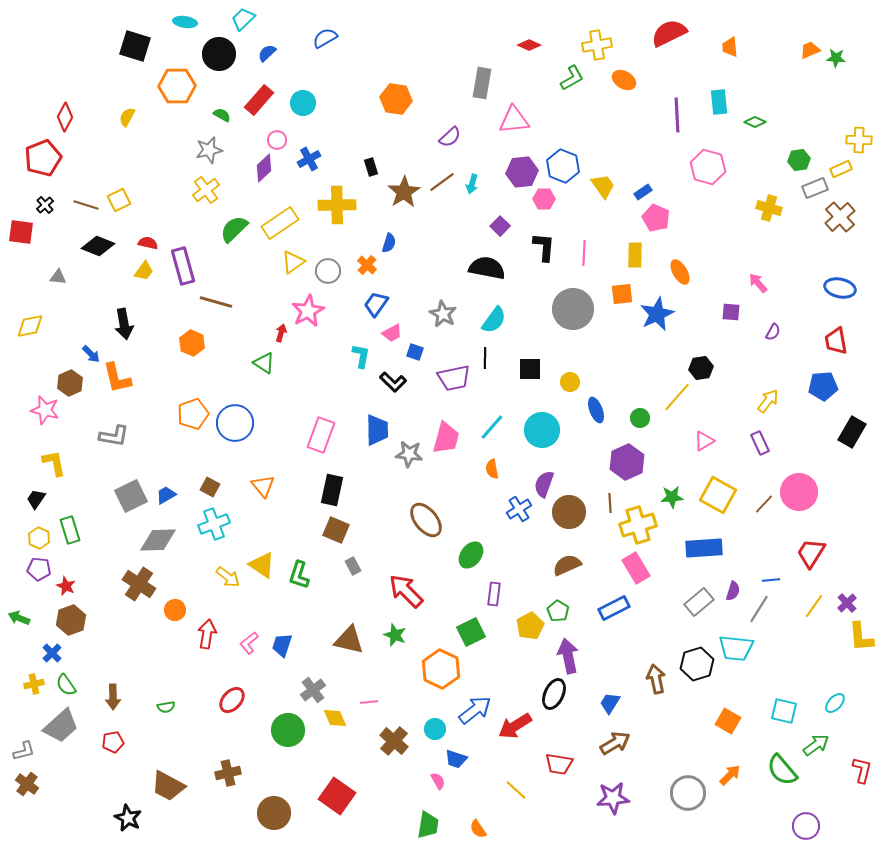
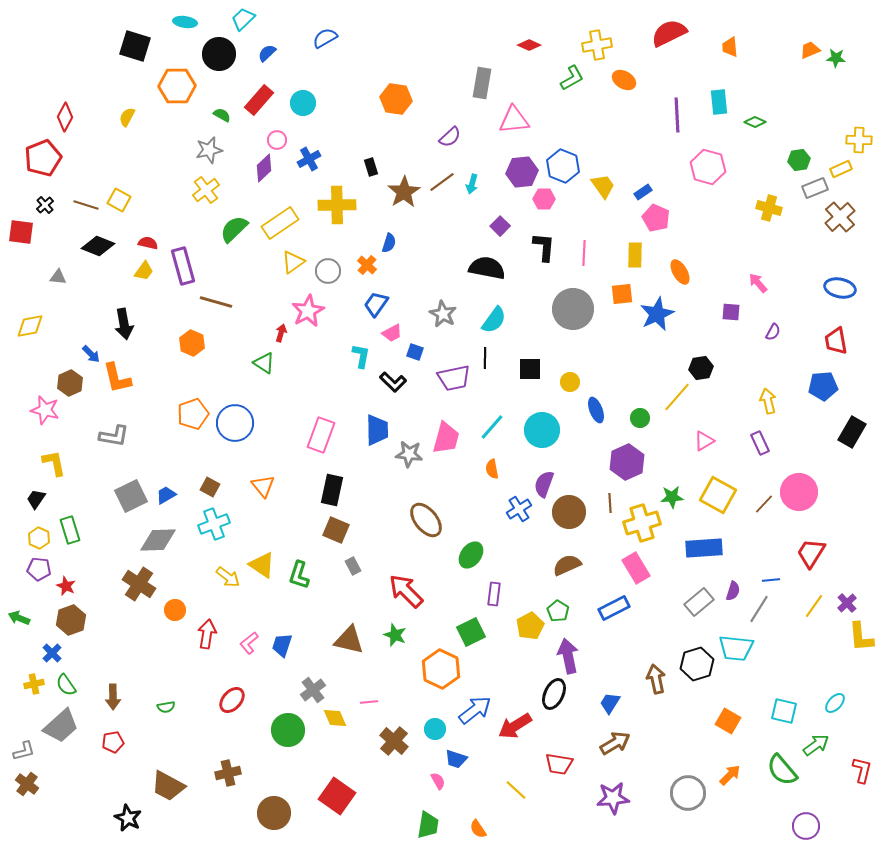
yellow square at (119, 200): rotated 35 degrees counterclockwise
yellow arrow at (768, 401): rotated 50 degrees counterclockwise
yellow cross at (638, 525): moved 4 px right, 2 px up
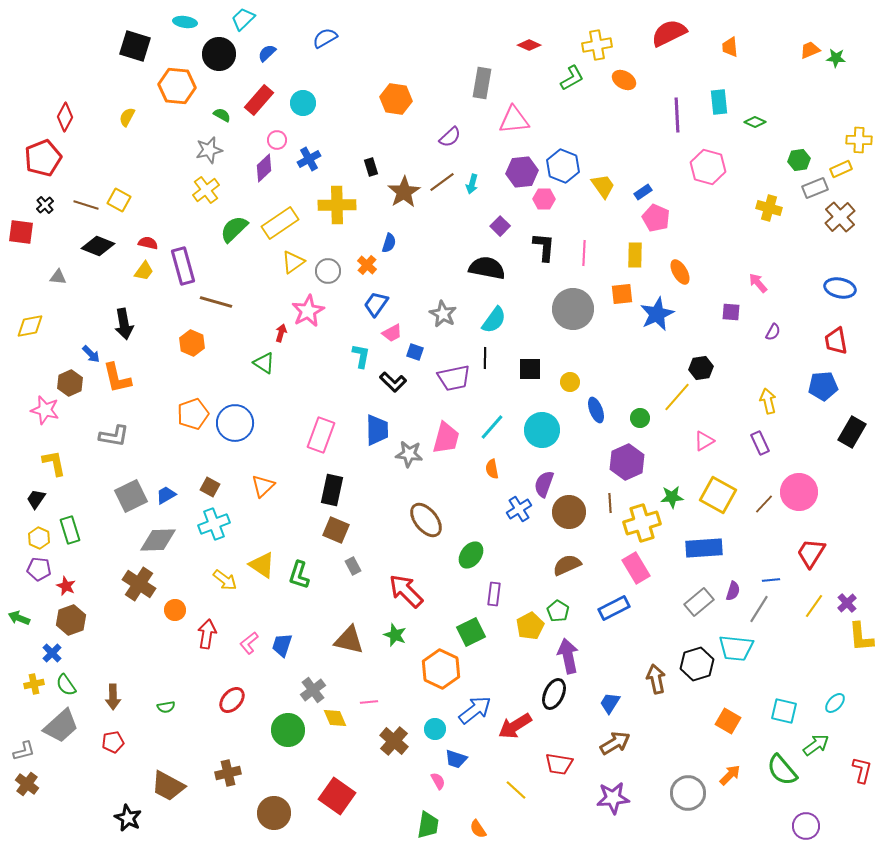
orange hexagon at (177, 86): rotated 6 degrees clockwise
orange triangle at (263, 486): rotated 25 degrees clockwise
yellow arrow at (228, 577): moved 3 px left, 3 px down
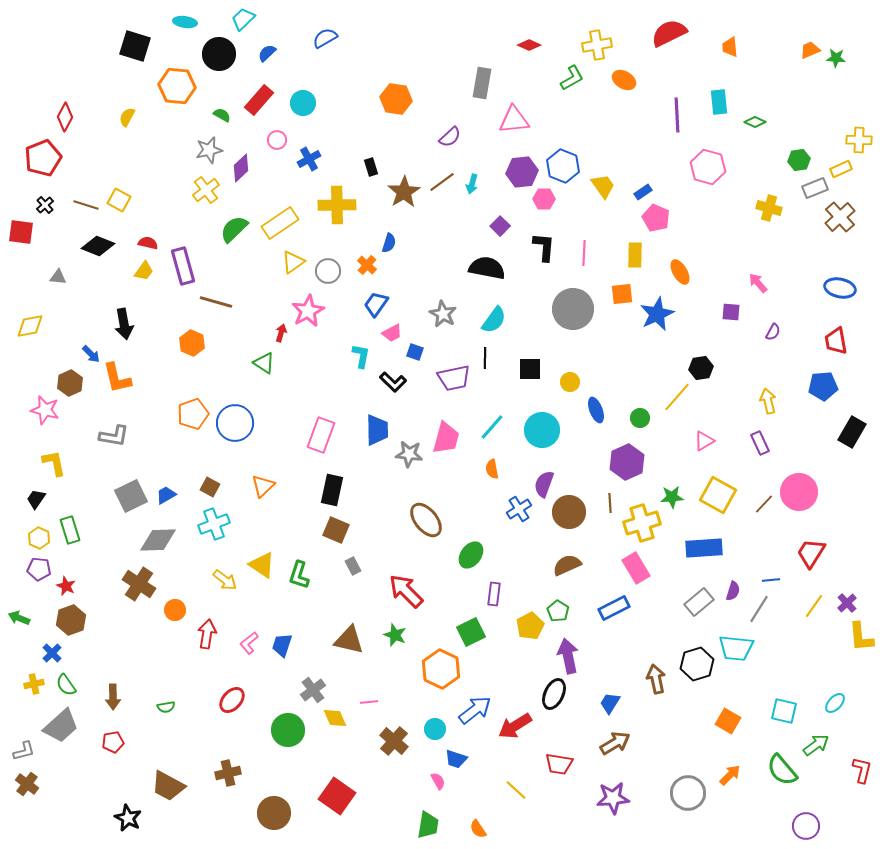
purple diamond at (264, 168): moved 23 px left
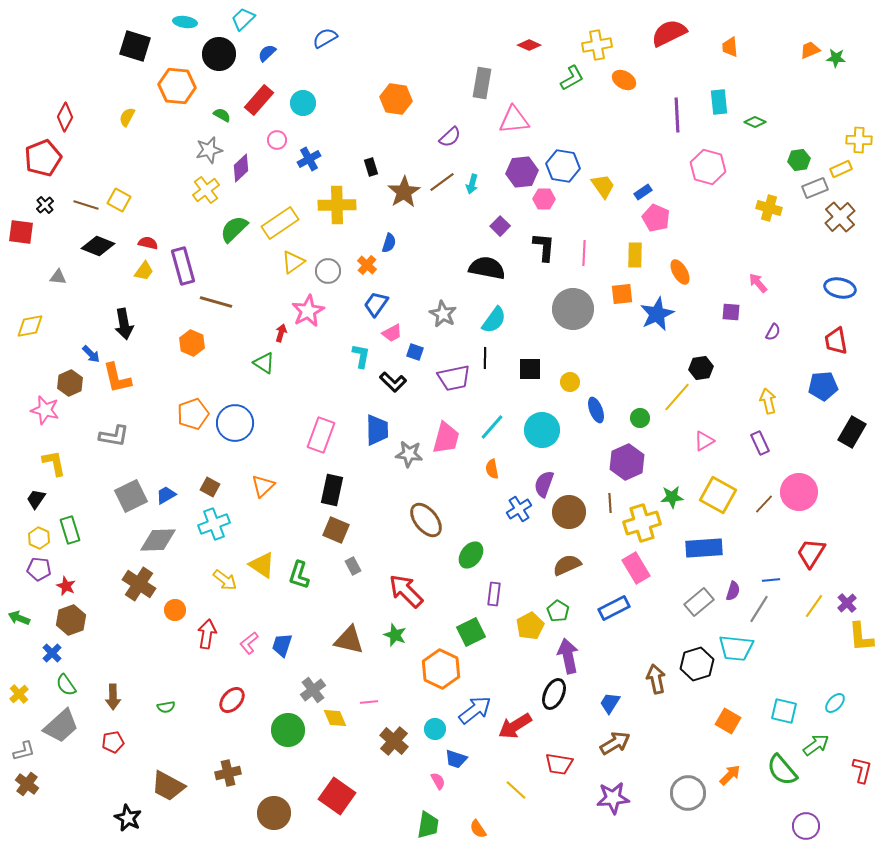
blue hexagon at (563, 166): rotated 12 degrees counterclockwise
yellow cross at (34, 684): moved 15 px left, 10 px down; rotated 30 degrees counterclockwise
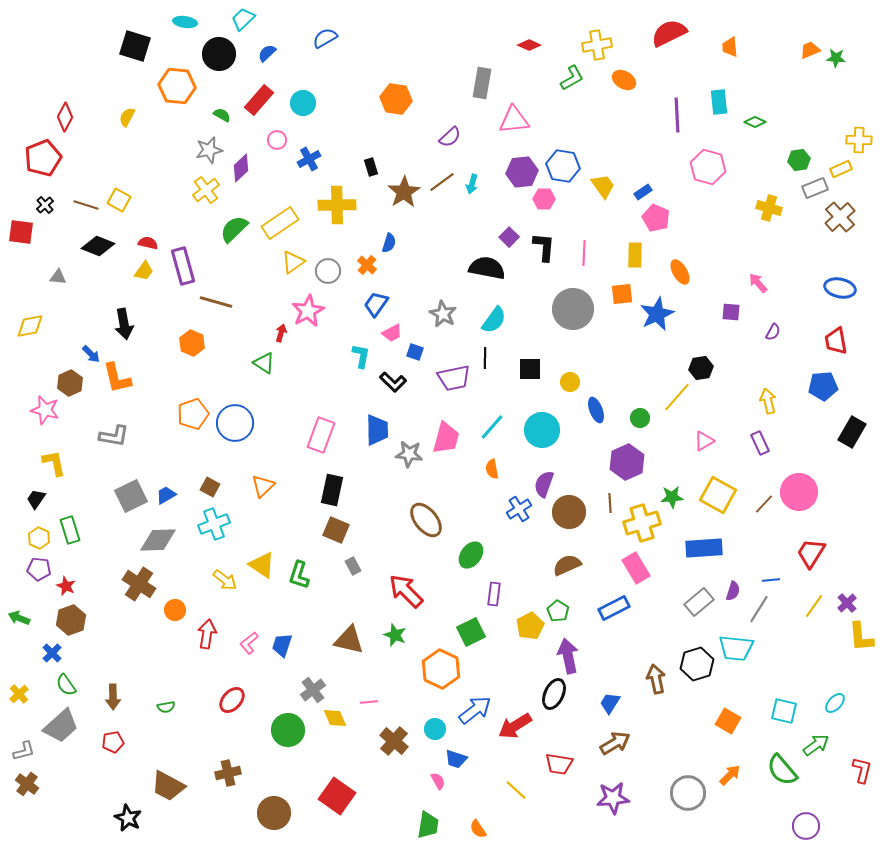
purple square at (500, 226): moved 9 px right, 11 px down
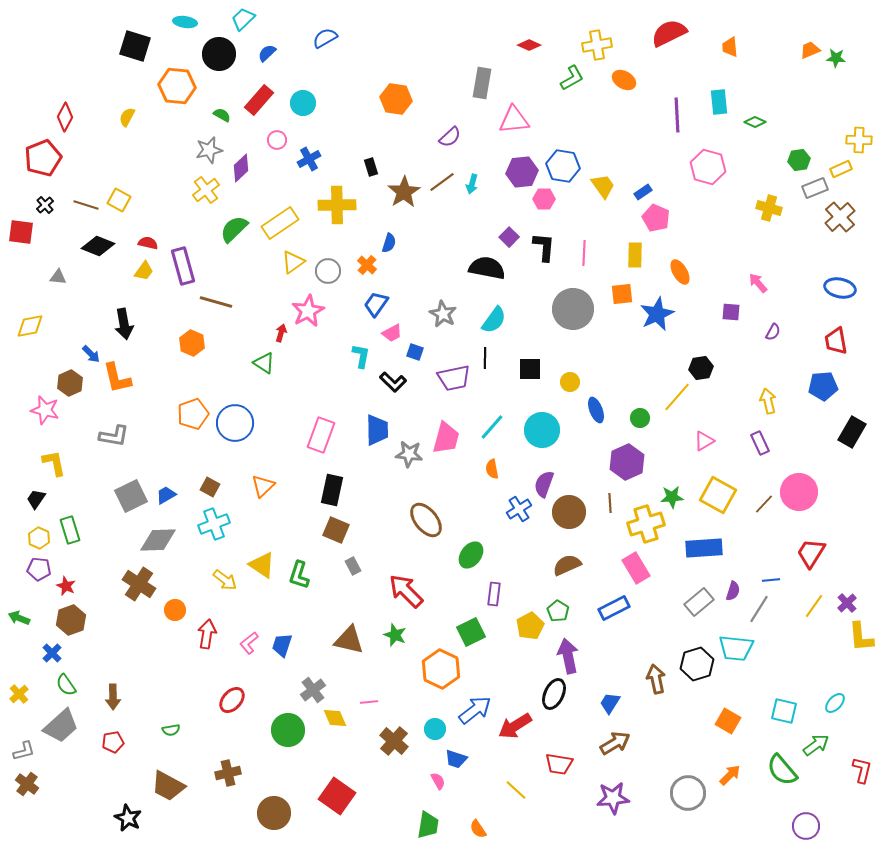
yellow cross at (642, 523): moved 4 px right, 1 px down
green semicircle at (166, 707): moved 5 px right, 23 px down
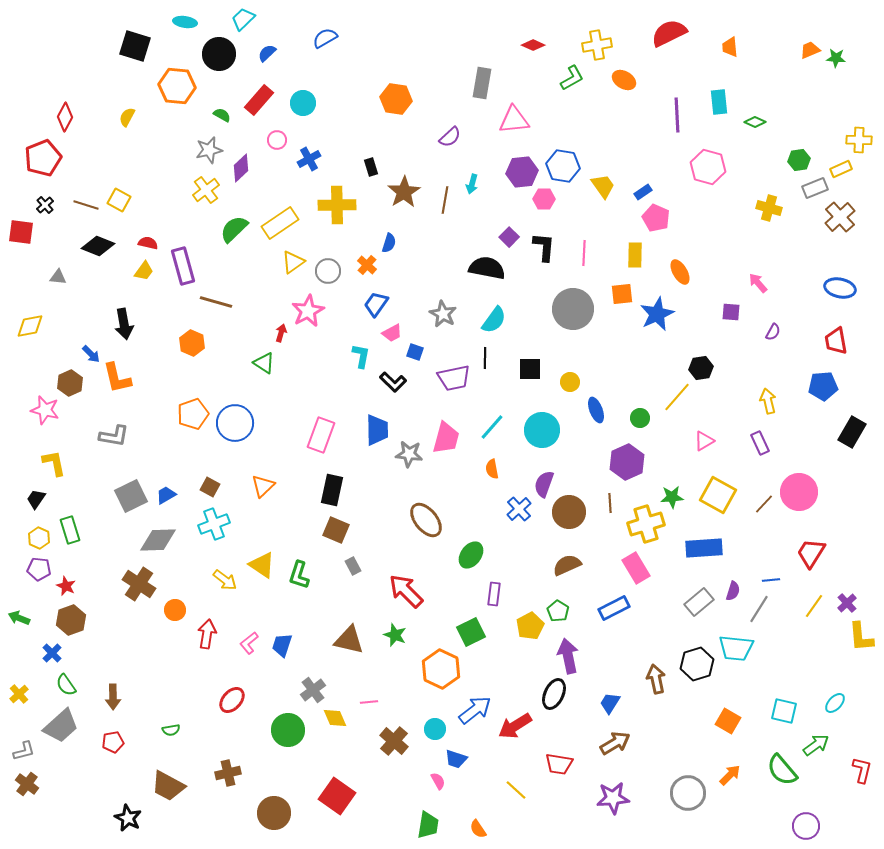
red diamond at (529, 45): moved 4 px right
brown line at (442, 182): moved 3 px right, 18 px down; rotated 44 degrees counterclockwise
blue cross at (519, 509): rotated 10 degrees counterclockwise
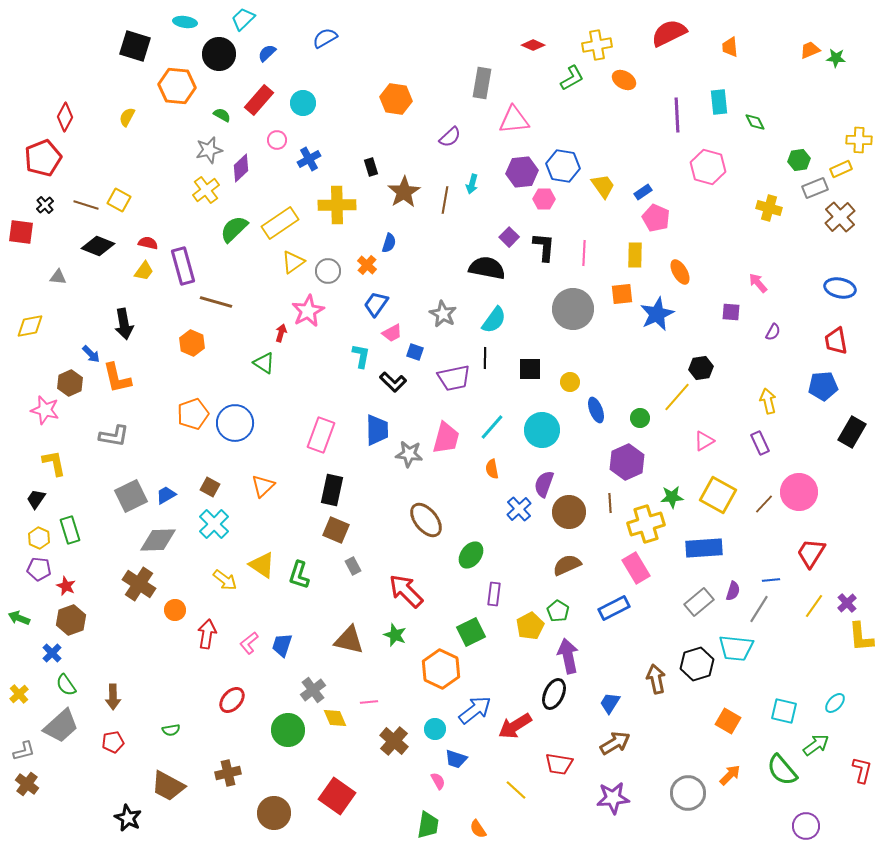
green diamond at (755, 122): rotated 40 degrees clockwise
cyan cross at (214, 524): rotated 24 degrees counterclockwise
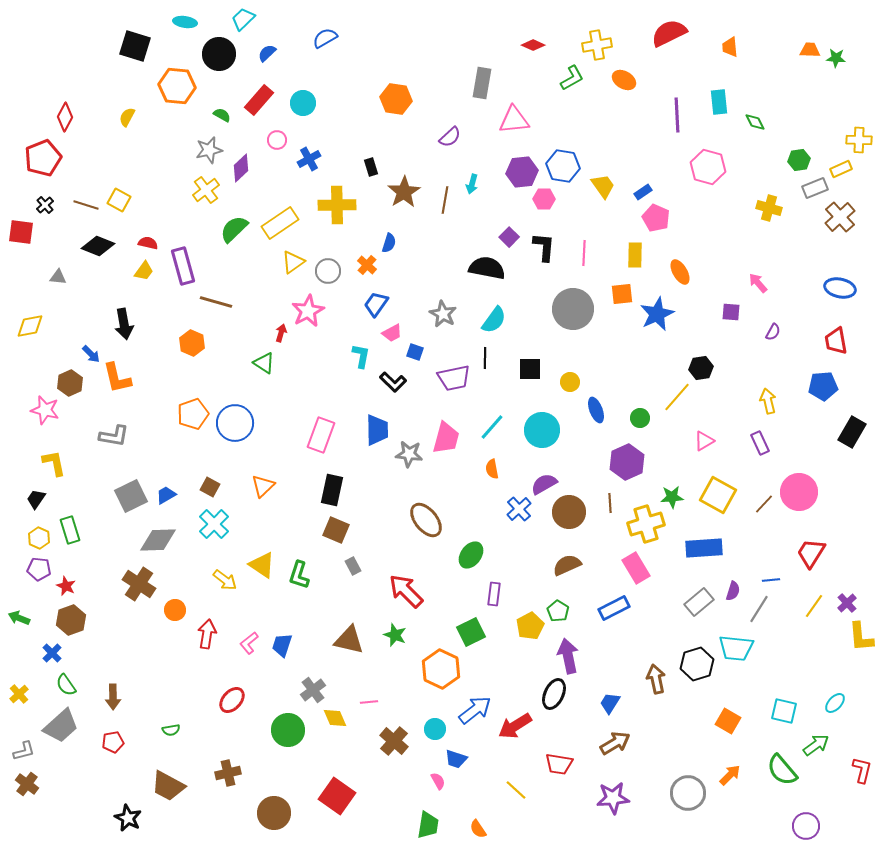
orange trapezoid at (810, 50): rotated 25 degrees clockwise
purple semicircle at (544, 484): rotated 40 degrees clockwise
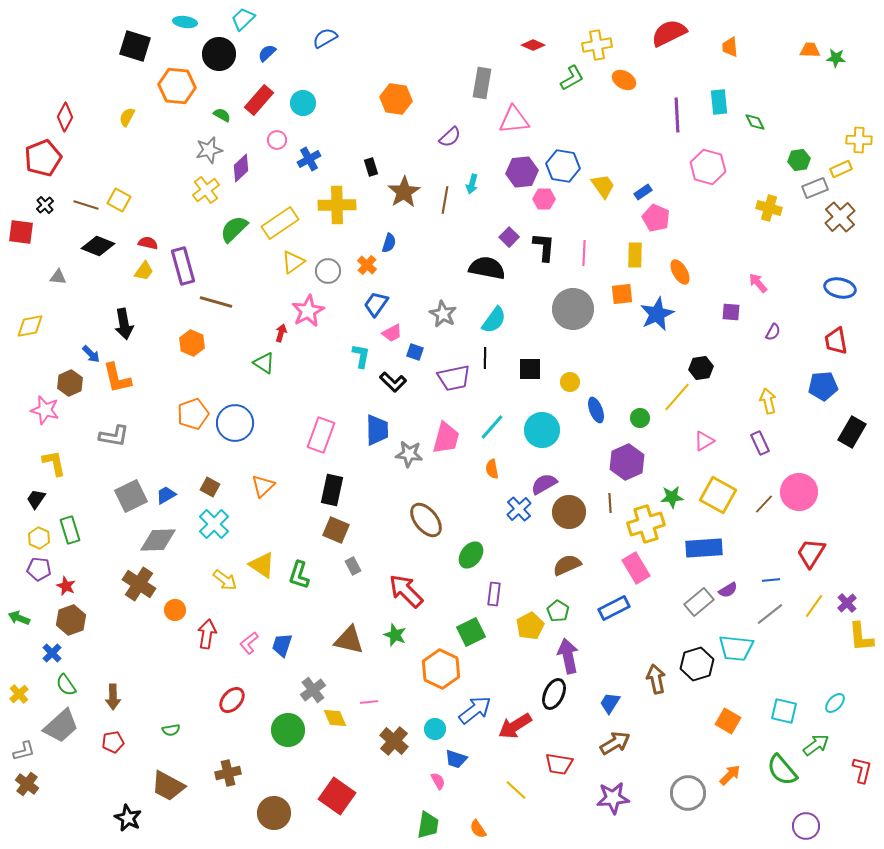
purple semicircle at (733, 591): moved 5 px left, 1 px up; rotated 42 degrees clockwise
gray line at (759, 609): moved 11 px right, 5 px down; rotated 20 degrees clockwise
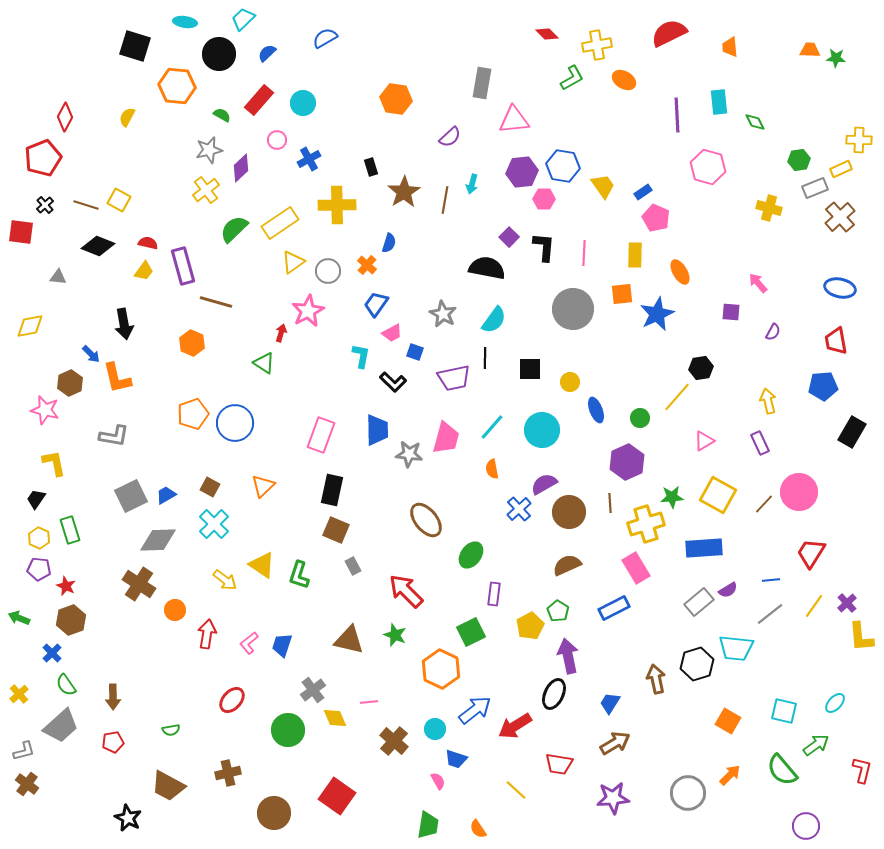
red diamond at (533, 45): moved 14 px right, 11 px up; rotated 20 degrees clockwise
